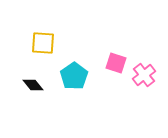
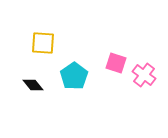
pink cross: rotated 15 degrees counterclockwise
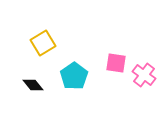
yellow square: rotated 35 degrees counterclockwise
pink square: rotated 10 degrees counterclockwise
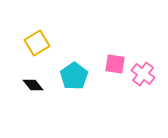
yellow square: moved 6 px left
pink square: moved 1 px left, 1 px down
pink cross: moved 1 px left, 1 px up
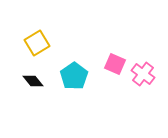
pink square: rotated 15 degrees clockwise
black diamond: moved 4 px up
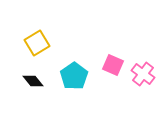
pink square: moved 2 px left, 1 px down
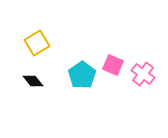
cyan pentagon: moved 8 px right, 1 px up
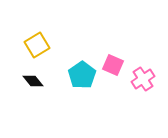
yellow square: moved 2 px down
pink cross: moved 5 px down; rotated 20 degrees clockwise
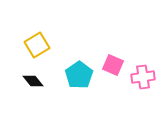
cyan pentagon: moved 3 px left
pink cross: moved 2 px up; rotated 25 degrees clockwise
